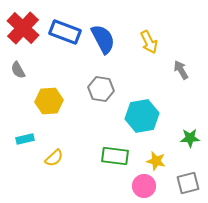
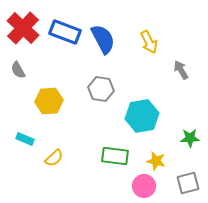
cyan rectangle: rotated 36 degrees clockwise
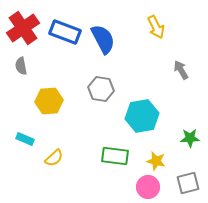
red cross: rotated 12 degrees clockwise
yellow arrow: moved 7 px right, 15 px up
gray semicircle: moved 3 px right, 4 px up; rotated 18 degrees clockwise
pink circle: moved 4 px right, 1 px down
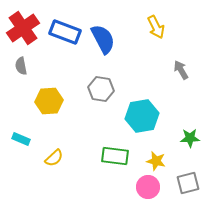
cyan rectangle: moved 4 px left
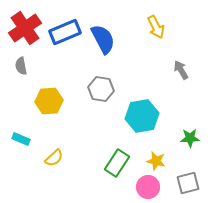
red cross: moved 2 px right
blue rectangle: rotated 44 degrees counterclockwise
green rectangle: moved 2 px right, 7 px down; rotated 64 degrees counterclockwise
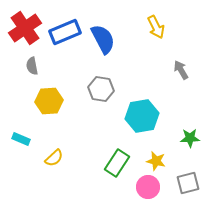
gray semicircle: moved 11 px right
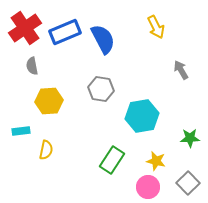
cyan rectangle: moved 8 px up; rotated 30 degrees counterclockwise
yellow semicircle: moved 8 px left, 8 px up; rotated 36 degrees counterclockwise
green rectangle: moved 5 px left, 3 px up
gray square: rotated 30 degrees counterclockwise
